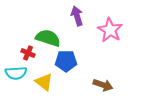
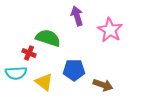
red cross: moved 1 px right
blue pentagon: moved 8 px right, 9 px down
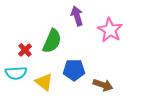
green semicircle: moved 4 px right, 3 px down; rotated 95 degrees clockwise
red cross: moved 4 px left, 3 px up; rotated 24 degrees clockwise
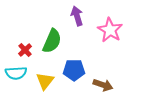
yellow triangle: moved 1 px right, 1 px up; rotated 30 degrees clockwise
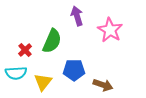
yellow triangle: moved 2 px left, 1 px down
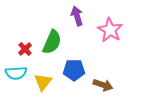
green semicircle: moved 1 px down
red cross: moved 1 px up
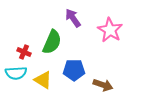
purple arrow: moved 4 px left, 2 px down; rotated 18 degrees counterclockwise
red cross: moved 1 px left, 3 px down; rotated 24 degrees counterclockwise
yellow triangle: moved 2 px up; rotated 36 degrees counterclockwise
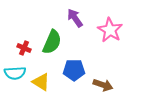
purple arrow: moved 2 px right
red cross: moved 4 px up
cyan semicircle: moved 1 px left
yellow triangle: moved 2 px left, 2 px down
